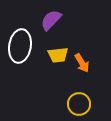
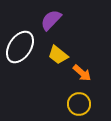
white ellipse: moved 1 px down; rotated 24 degrees clockwise
yellow trapezoid: rotated 45 degrees clockwise
orange arrow: moved 10 px down; rotated 18 degrees counterclockwise
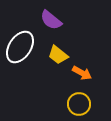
purple semicircle: rotated 95 degrees counterclockwise
orange arrow: rotated 12 degrees counterclockwise
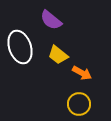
white ellipse: rotated 52 degrees counterclockwise
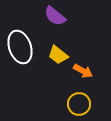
purple semicircle: moved 4 px right, 4 px up
orange arrow: moved 1 px right, 2 px up
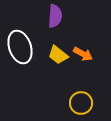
purple semicircle: rotated 125 degrees counterclockwise
orange arrow: moved 17 px up
yellow circle: moved 2 px right, 1 px up
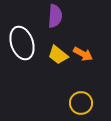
white ellipse: moved 2 px right, 4 px up
